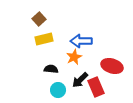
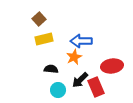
red ellipse: rotated 25 degrees counterclockwise
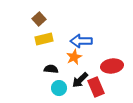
cyan circle: moved 1 px right, 2 px up
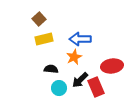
blue arrow: moved 1 px left, 2 px up
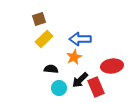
brown square: rotated 24 degrees clockwise
yellow rectangle: rotated 30 degrees counterclockwise
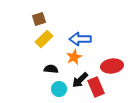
cyan circle: moved 1 px down
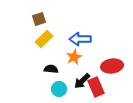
black arrow: moved 2 px right, 1 px down
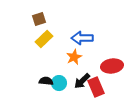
blue arrow: moved 2 px right, 1 px up
black semicircle: moved 5 px left, 12 px down
cyan circle: moved 6 px up
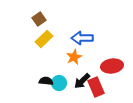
brown square: rotated 16 degrees counterclockwise
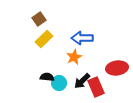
red ellipse: moved 5 px right, 2 px down
black semicircle: moved 1 px right, 4 px up
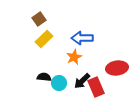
black semicircle: moved 3 px left
